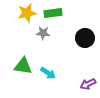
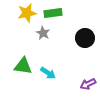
gray star: rotated 24 degrees clockwise
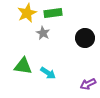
yellow star: rotated 12 degrees counterclockwise
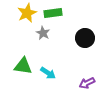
purple arrow: moved 1 px left, 1 px up
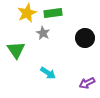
green triangle: moved 7 px left, 16 px up; rotated 48 degrees clockwise
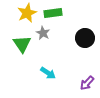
green triangle: moved 6 px right, 6 px up
purple arrow: rotated 21 degrees counterclockwise
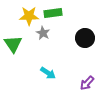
yellow star: moved 2 px right, 3 px down; rotated 24 degrees clockwise
green triangle: moved 9 px left
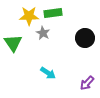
green triangle: moved 1 px up
